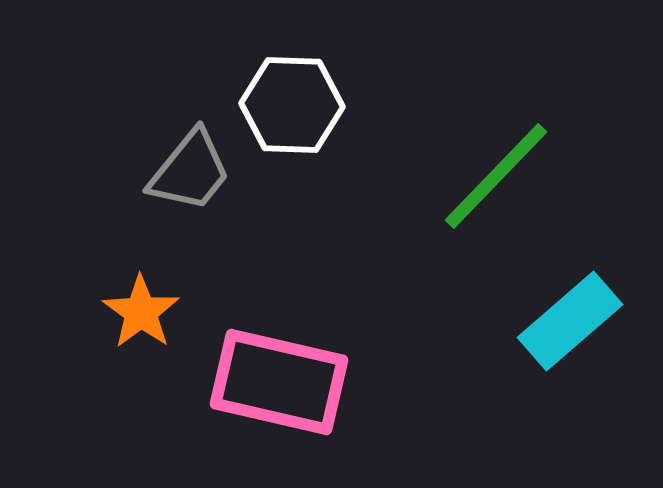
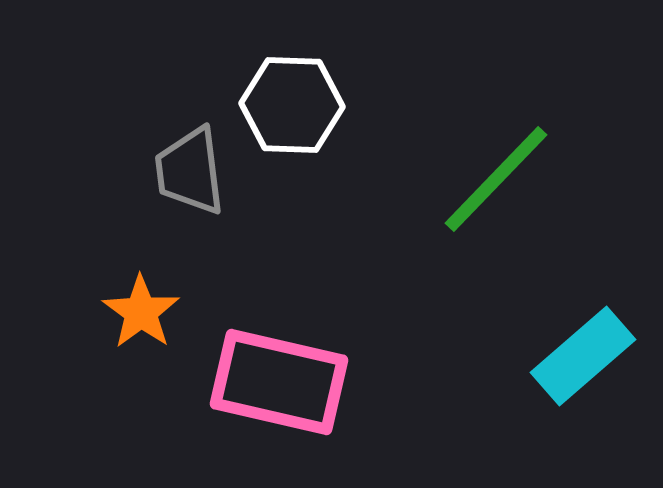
gray trapezoid: rotated 134 degrees clockwise
green line: moved 3 px down
cyan rectangle: moved 13 px right, 35 px down
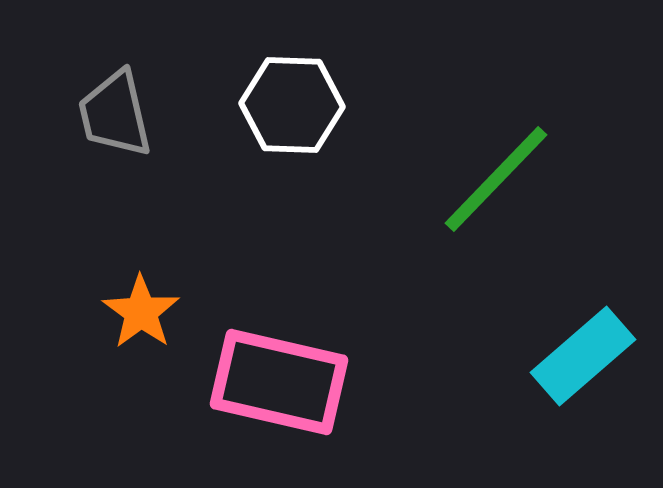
gray trapezoid: moved 75 px left, 57 px up; rotated 6 degrees counterclockwise
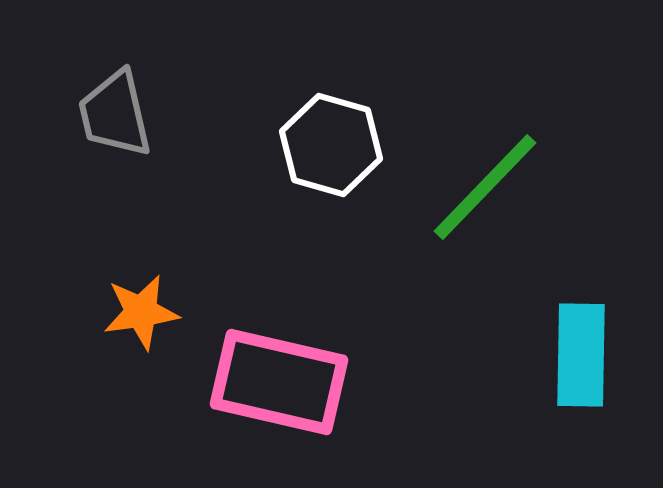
white hexagon: moved 39 px right, 40 px down; rotated 14 degrees clockwise
green line: moved 11 px left, 8 px down
orange star: rotated 28 degrees clockwise
cyan rectangle: moved 2 px left, 1 px up; rotated 48 degrees counterclockwise
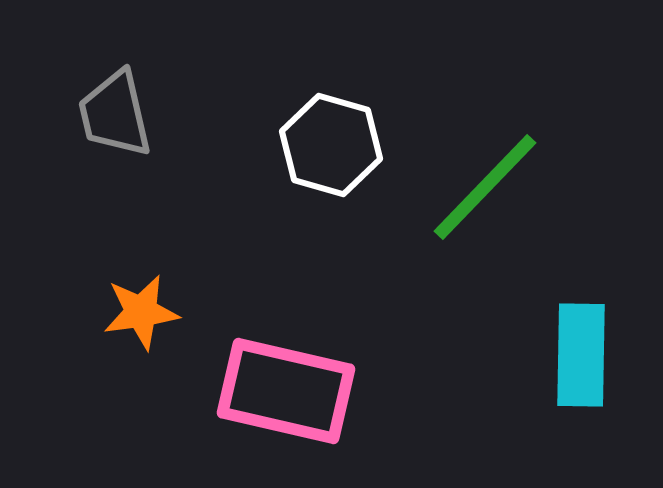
pink rectangle: moved 7 px right, 9 px down
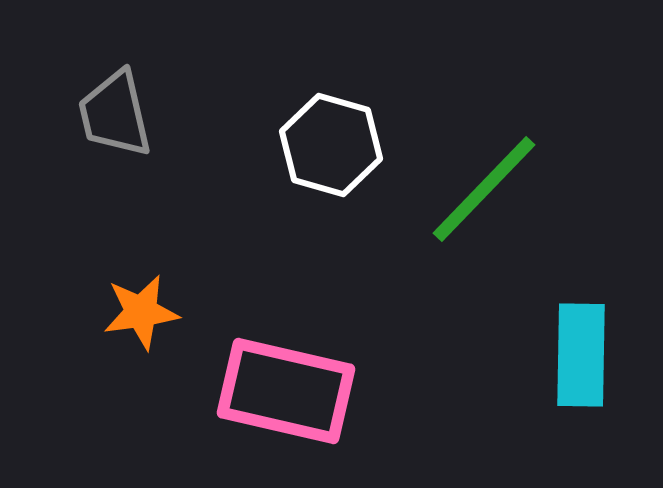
green line: moved 1 px left, 2 px down
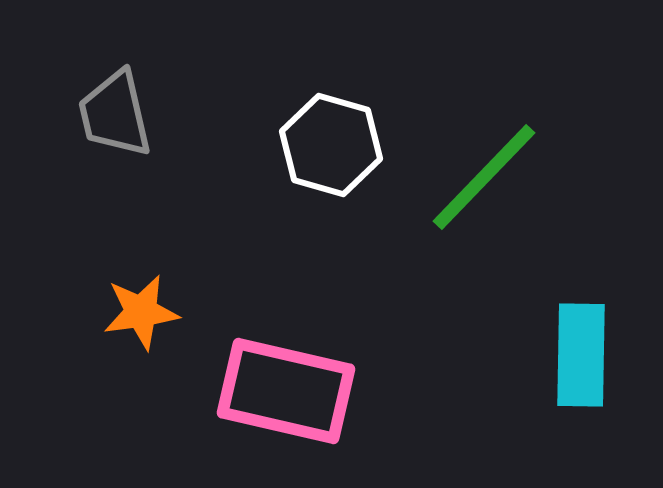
green line: moved 12 px up
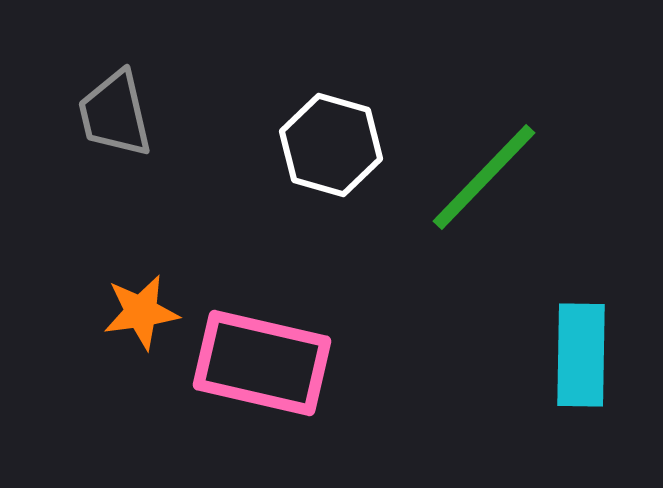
pink rectangle: moved 24 px left, 28 px up
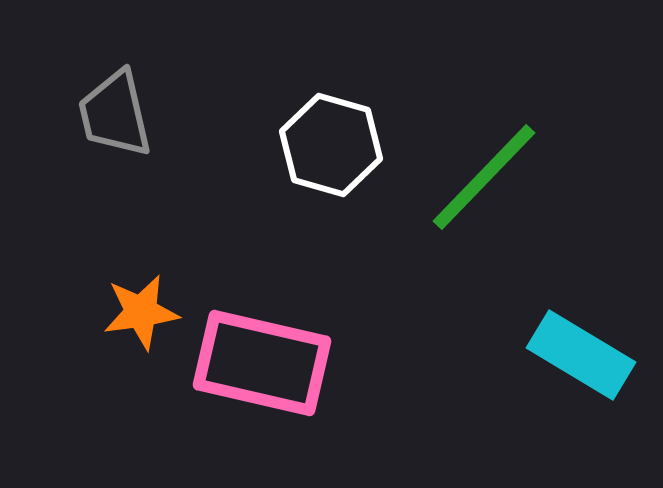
cyan rectangle: rotated 60 degrees counterclockwise
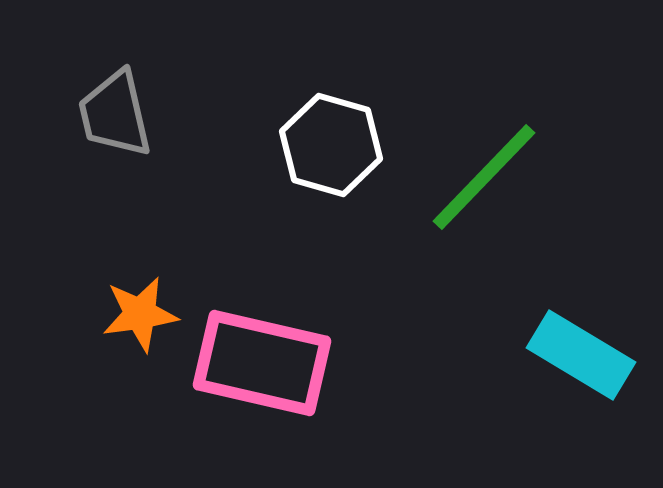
orange star: moved 1 px left, 2 px down
